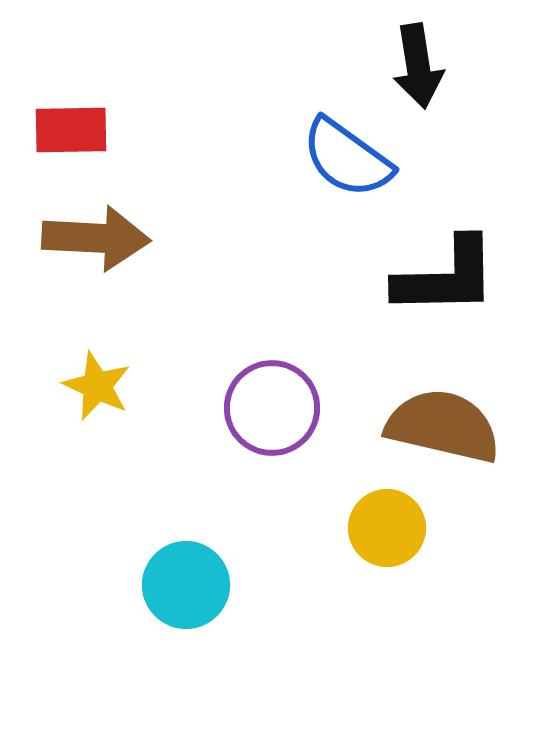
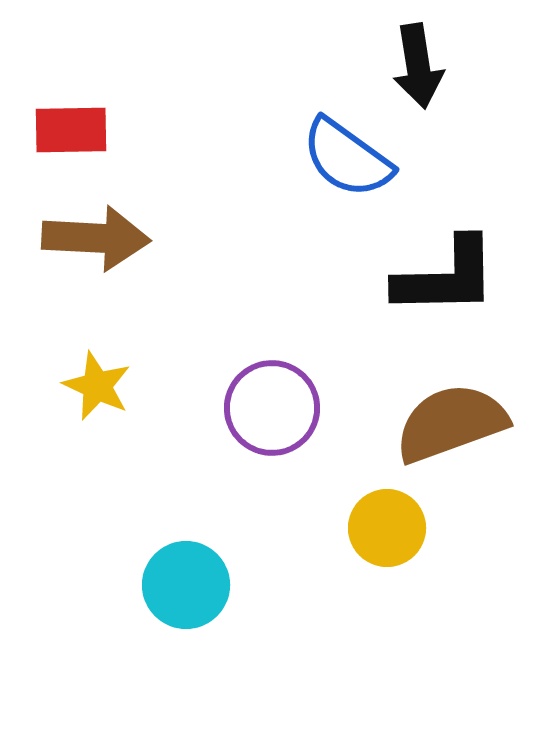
brown semicircle: moved 8 px right, 3 px up; rotated 33 degrees counterclockwise
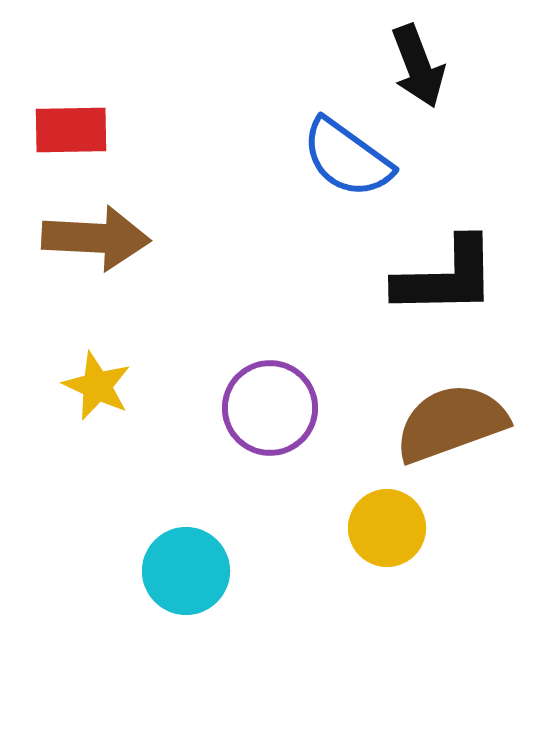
black arrow: rotated 12 degrees counterclockwise
purple circle: moved 2 px left
cyan circle: moved 14 px up
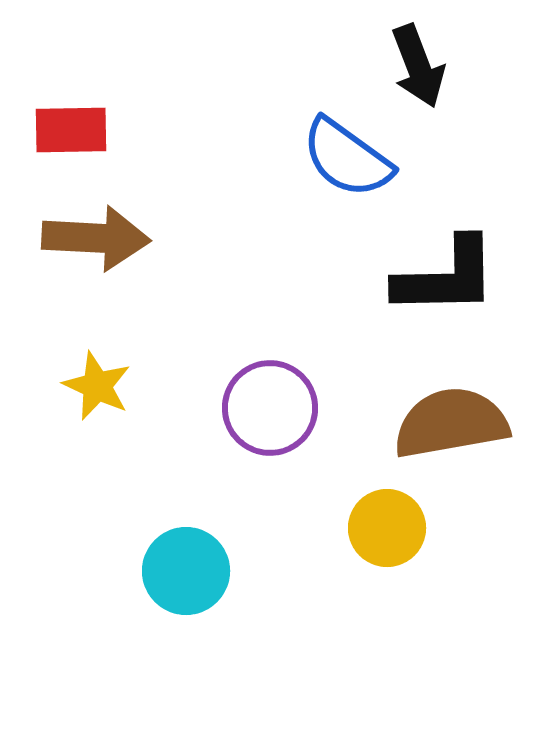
brown semicircle: rotated 10 degrees clockwise
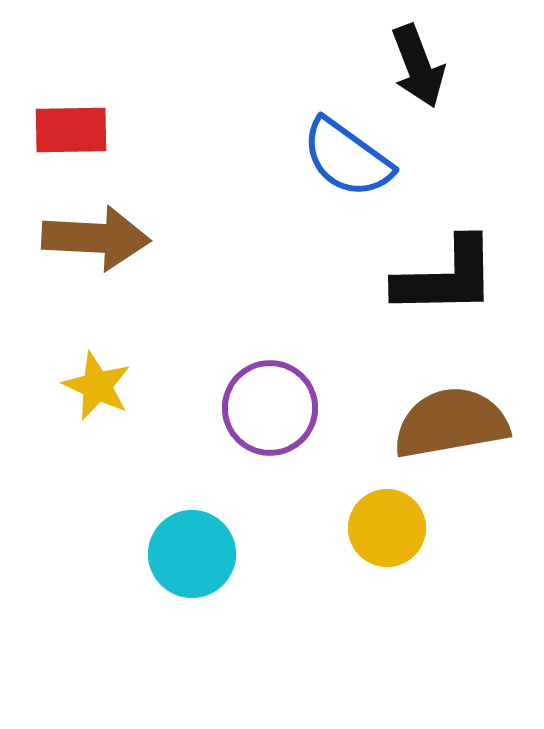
cyan circle: moved 6 px right, 17 px up
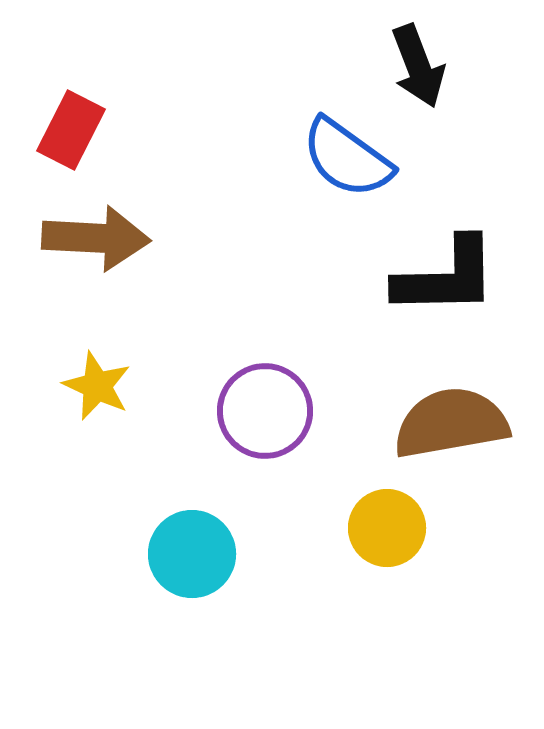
red rectangle: rotated 62 degrees counterclockwise
purple circle: moved 5 px left, 3 px down
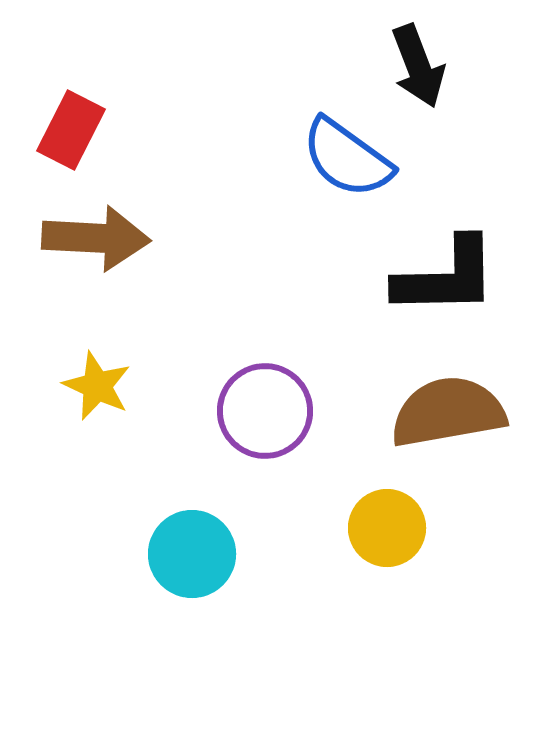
brown semicircle: moved 3 px left, 11 px up
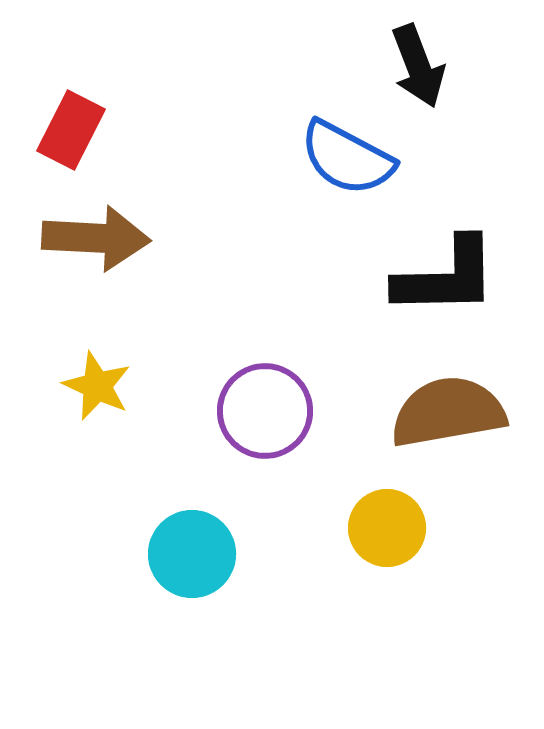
blue semicircle: rotated 8 degrees counterclockwise
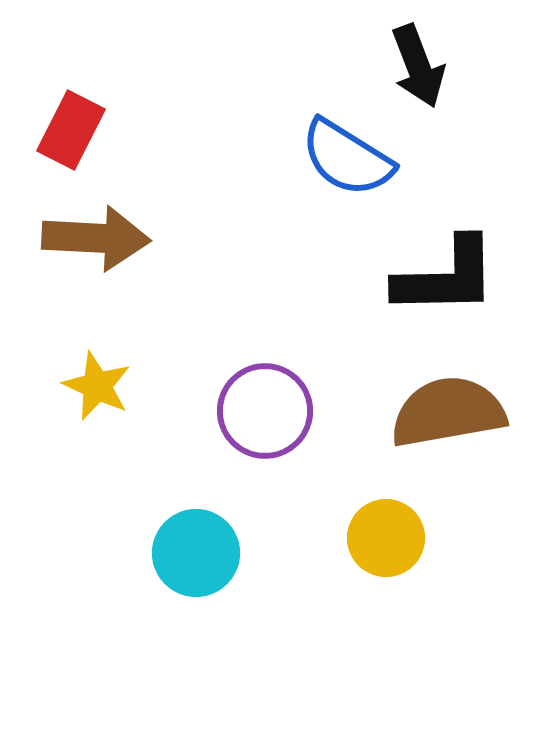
blue semicircle: rotated 4 degrees clockwise
yellow circle: moved 1 px left, 10 px down
cyan circle: moved 4 px right, 1 px up
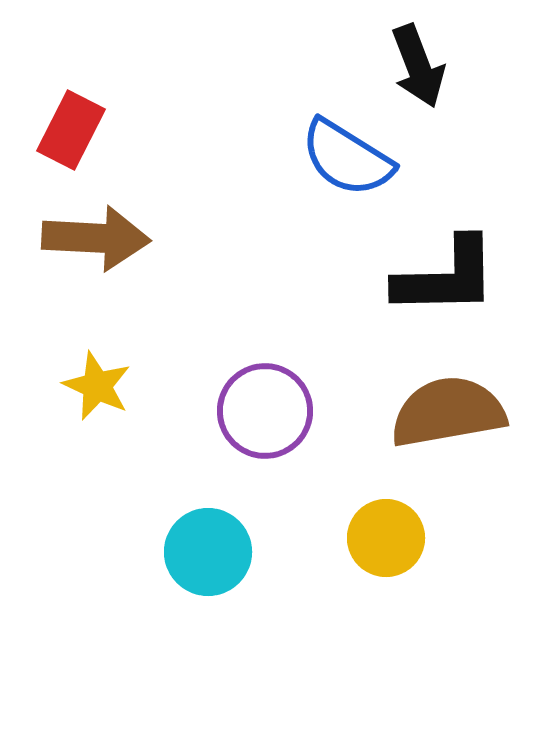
cyan circle: moved 12 px right, 1 px up
